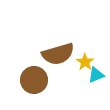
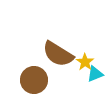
brown semicircle: rotated 48 degrees clockwise
cyan triangle: moved 1 px left, 1 px up
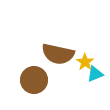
brown semicircle: rotated 20 degrees counterclockwise
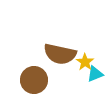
brown semicircle: moved 2 px right
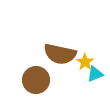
brown circle: moved 2 px right
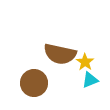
cyan triangle: moved 5 px left, 6 px down
brown circle: moved 2 px left, 3 px down
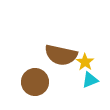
brown semicircle: moved 1 px right, 1 px down
brown circle: moved 1 px right, 1 px up
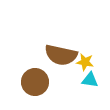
yellow star: rotated 24 degrees counterclockwise
cyan triangle: rotated 30 degrees clockwise
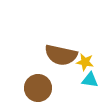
brown circle: moved 3 px right, 6 px down
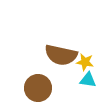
cyan triangle: moved 2 px left
